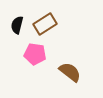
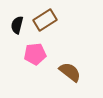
brown rectangle: moved 4 px up
pink pentagon: rotated 15 degrees counterclockwise
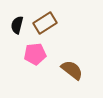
brown rectangle: moved 3 px down
brown semicircle: moved 2 px right, 2 px up
